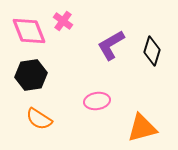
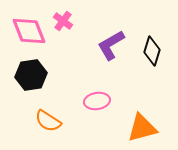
orange semicircle: moved 9 px right, 2 px down
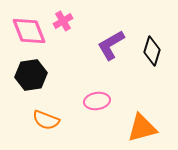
pink cross: rotated 24 degrees clockwise
orange semicircle: moved 2 px left, 1 px up; rotated 12 degrees counterclockwise
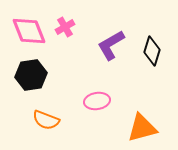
pink cross: moved 2 px right, 6 px down
